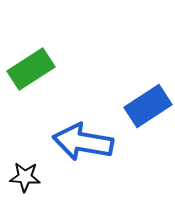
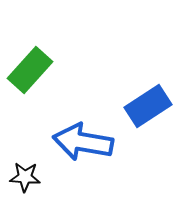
green rectangle: moved 1 px left, 1 px down; rotated 15 degrees counterclockwise
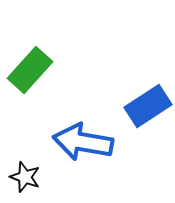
black star: rotated 16 degrees clockwise
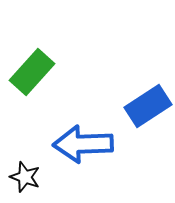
green rectangle: moved 2 px right, 2 px down
blue arrow: moved 2 px down; rotated 12 degrees counterclockwise
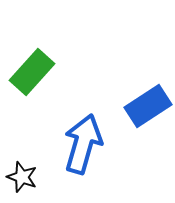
blue arrow: rotated 108 degrees clockwise
black star: moved 3 px left
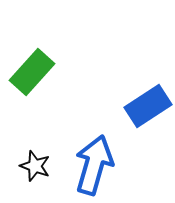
blue arrow: moved 11 px right, 21 px down
black star: moved 13 px right, 11 px up
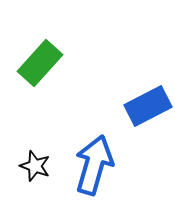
green rectangle: moved 8 px right, 9 px up
blue rectangle: rotated 6 degrees clockwise
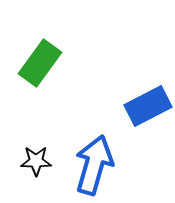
green rectangle: rotated 6 degrees counterclockwise
black star: moved 1 px right, 5 px up; rotated 20 degrees counterclockwise
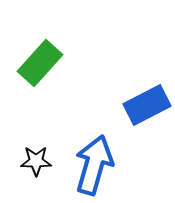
green rectangle: rotated 6 degrees clockwise
blue rectangle: moved 1 px left, 1 px up
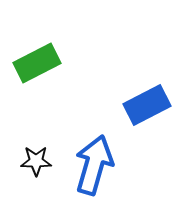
green rectangle: moved 3 px left; rotated 21 degrees clockwise
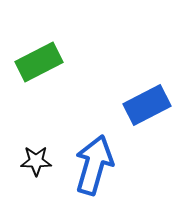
green rectangle: moved 2 px right, 1 px up
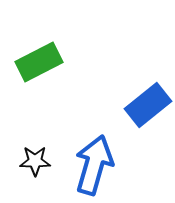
blue rectangle: moved 1 px right; rotated 12 degrees counterclockwise
black star: moved 1 px left
